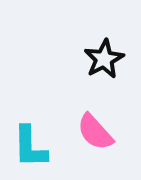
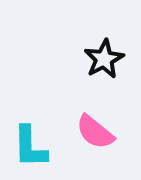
pink semicircle: rotated 9 degrees counterclockwise
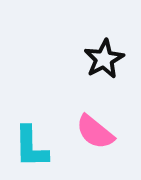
cyan L-shape: moved 1 px right
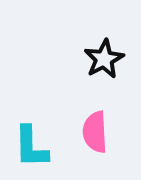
pink semicircle: rotated 48 degrees clockwise
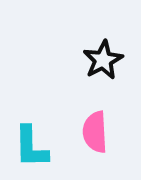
black star: moved 1 px left, 1 px down
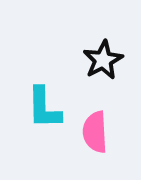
cyan L-shape: moved 13 px right, 39 px up
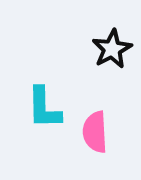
black star: moved 9 px right, 11 px up
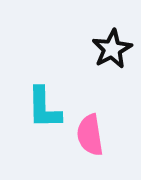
pink semicircle: moved 5 px left, 3 px down; rotated 6 degrees counterclockwise
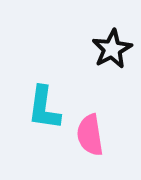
cyan L-shape: rotated 9 degrees clockwise
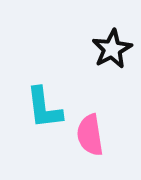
cyan L-shape: rotated 15 degrees counterclockwise
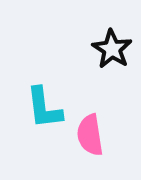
black star: rotated 12 degrees counterclockwise
